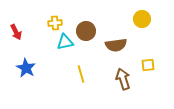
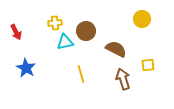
brown semicircle: moved 4 px down; rotated 145 degrees counterclockwise
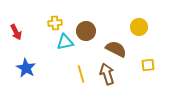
yellow circle: moved 3 px left, 8 px down
brown arrow: moved 16 px left, 5 px up
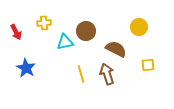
yellow cross: moved 11 px left
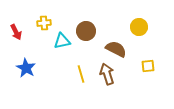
cyan triangle: moved 3 px left, 1 px up
yellow square: moved 1 px down
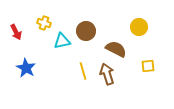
yellow cross: rotated 24 degrees clockwise
yellow line: moved 2 px right, 3 px up
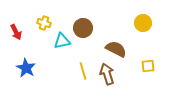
yellow circle: moved 4 px right, 4 px up
brown circle: moved 3 px left, 3 px up
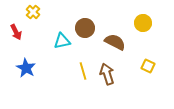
yellow cross: moved 11 px left, 11 px up; rotated 24 degrees clockwise
brown circle: moved 2 px right
brown semicircle: moved 1 px left, 7 px up
yellow square: rotated 32 degrees clockwise
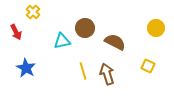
yellow circle: moved 13 px right, 5 px down
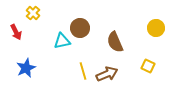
yellow cross: moved 1 px down
brown circle: moved 5 px left
brown semicircle: rotated 140 degrees counterclockwise
blue star: rotated 18 degrees clockwise
brown arrow: rotated 85 degrees clockwise
